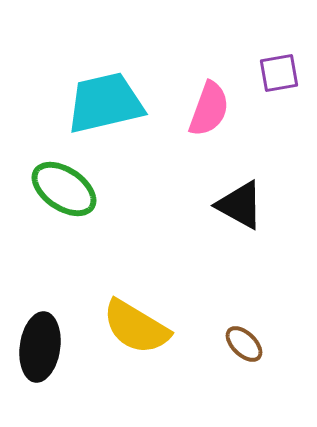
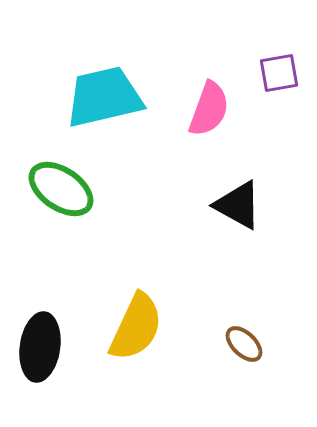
cyan trapezoid: moved 1 px left, 6 px up
green ellipse: moved 3 px left
black triangle: moved 2 px left
yellow semicircle: rotated 96 degrees counterclockwise
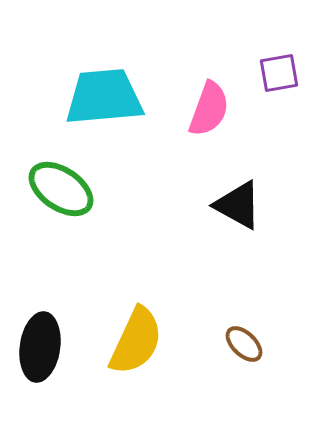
cyan trapezoid: rotated 8 degrees clockwise
yellow semicircle: moved 14 px down
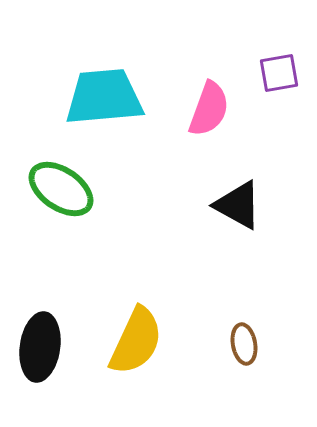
brown ellipse: rotated 36 degrees clockwise
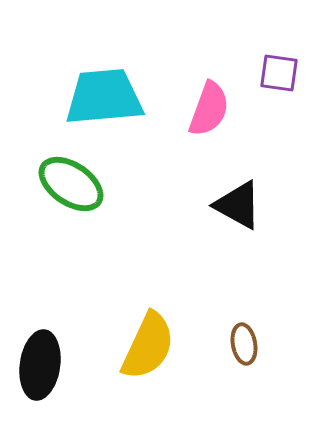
purple square: rotated 18 degrees clockwise
green ellipse: moved 10 px right, 5 px up
yellow semicircle: moved 12 px right, 5 px down
black ellipse: moved 18 px down
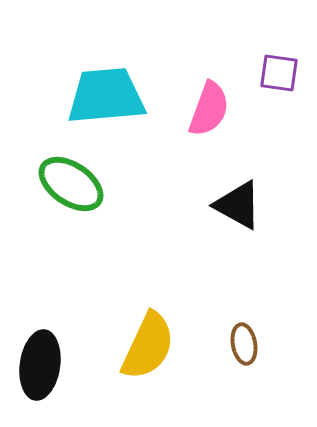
cyan trapezoid: moved 2 px right, 1 px up
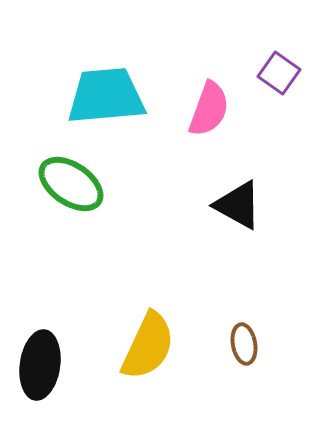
purple square: rotated 27 degrees clockwise
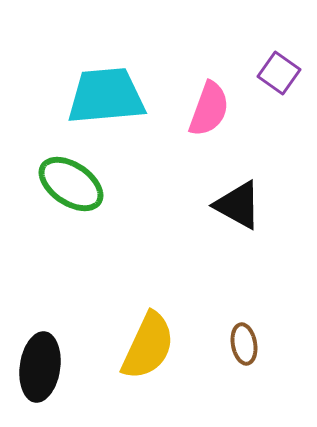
black ellipse: moved 2 px down
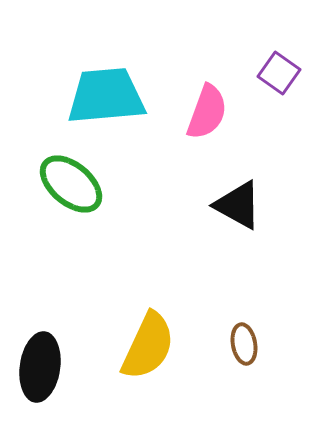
pink semicircle: moved 2 px left, 3 px down
green ellipse: rotated 6 degrees clockwise
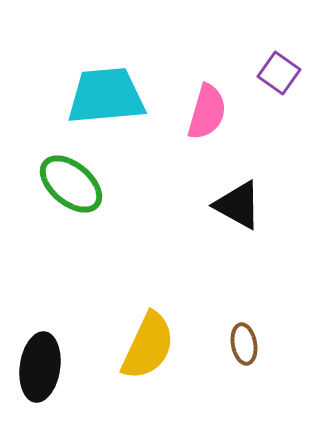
pink semicircle: rotated 4 degrees counterclockwise
